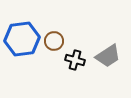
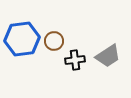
black cross: rotated 24 degrees counterclockwise
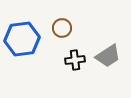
brown circle: moved 8 px right, 13 px up
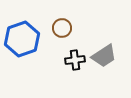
blue hexagon: rotated 12 degrees counterclockwise
gray trapezoid: moved 4 px left
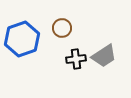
black cross: moved 1 px right, 1 px up
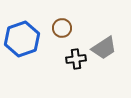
gray trapezoid: moved 8 px up
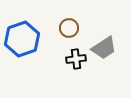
brown circle: moved 7 px right
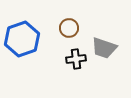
gray trapezoid: rotated 52 degrees clockwise
